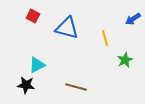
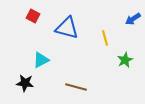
cyan triangle: moved 4 px right, 5 px up
black star: moved 1 px left, 2 px up
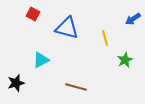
red square: moved 2 px up
black star: moved 9 px left; rotated 24 degrees counterclockwise
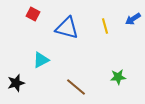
yellow line: moved 12 px up
green star: moved 7 px left, 17 px down; rotated 21 degrees clockwise
brown line: rotated 25 degrees clockwise
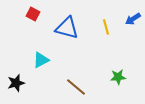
yellow line: moved 1 px right, 1 px down
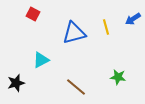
blue triangle: moved 7 px right, 5 px down; rotated 30 degrees counterclockwise
green star: rotated 14 degrees clockwise
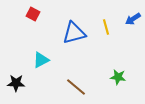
black star: rotated 18 degrees clockwise
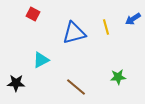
green star: rotated 14 degrees counterclockwise
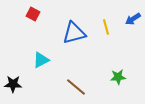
black star: moved 3 px left, 1 px down
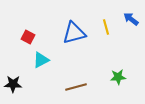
red square: moved 5 px left, 23 px down
blue arrow: moved 2 px left; rotated 70 degrees clockwise
brown line: rotated 55 degrees counterclockwise
